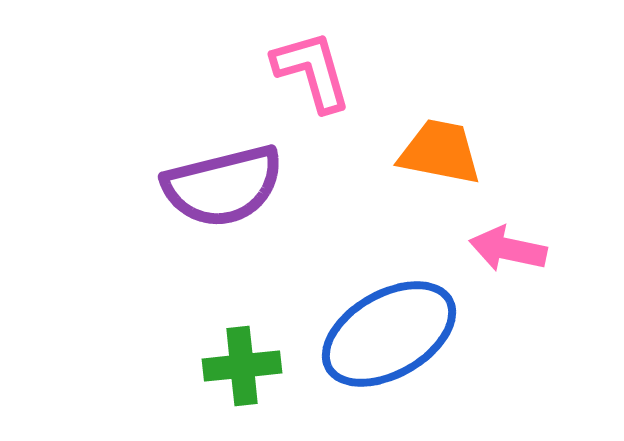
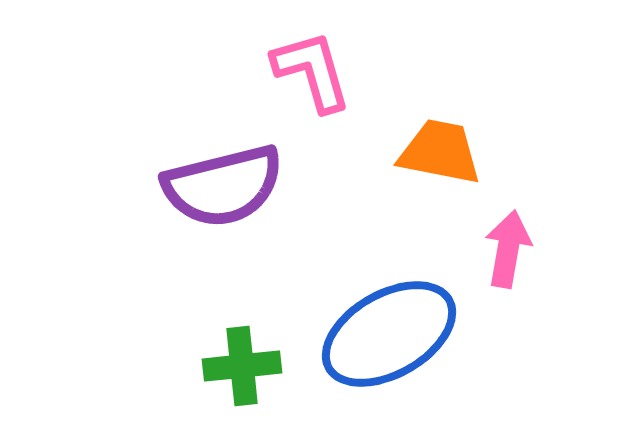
pink arrow: rotated 88 degrees clockwise
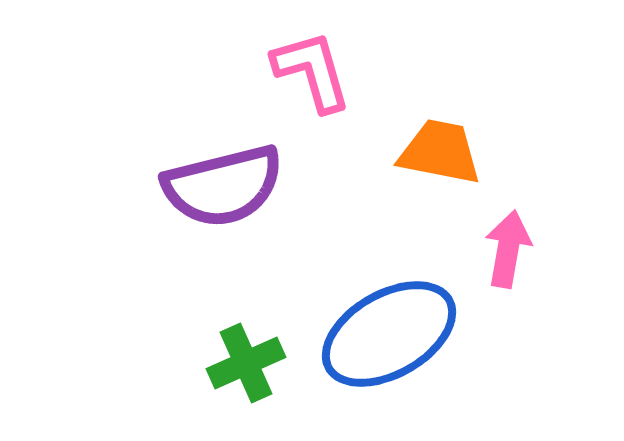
green cross: moved 4 px right, 3 px up; rotated 18 degrees counterclockwise
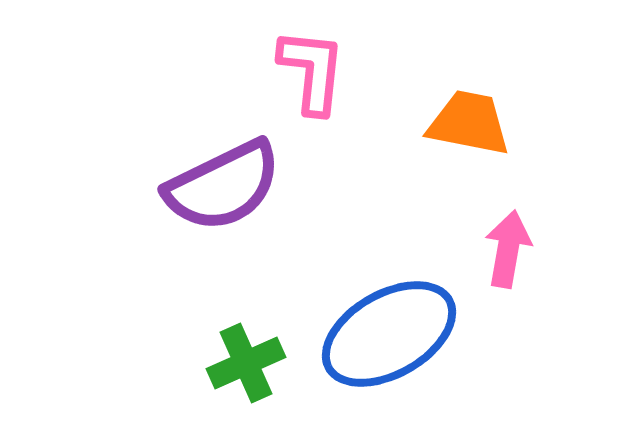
pink L-shape: rotated 22 degrees clockwise
orange trapezoid: moved 29 px right, 29 px up
purple semicircle: rotated 12 degrees counterclockwise
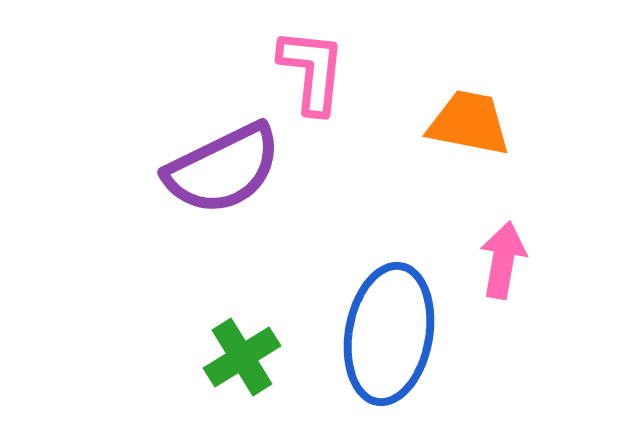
purple semicircle: moved 17 px up
pink arrow: moved 5 px left, 11 px down
blue ellipse: rotated 50 degrees counterclockwise
green cross: moved 4 px left, 6 px up; rotated 8 degrees counterclockwise
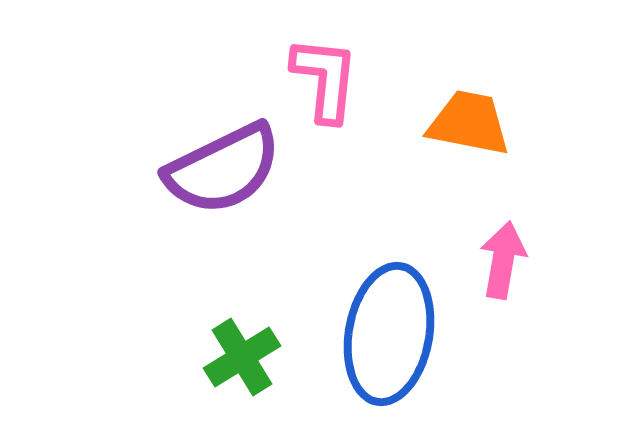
pink L-shape: moved 13 px right, 8 px down
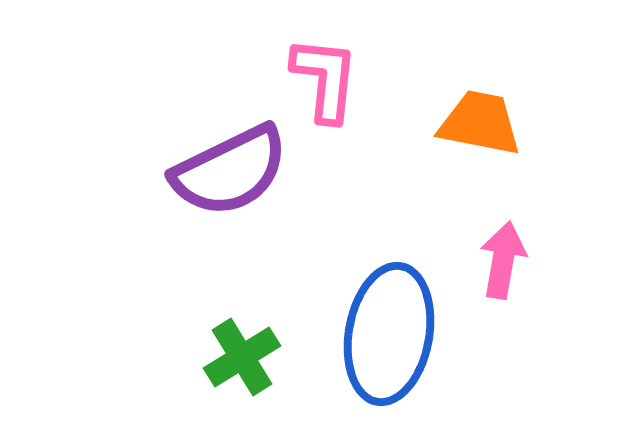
orange trapezoid: moved 11 px right
purple semicircle: moved 7 px right, 2 px down
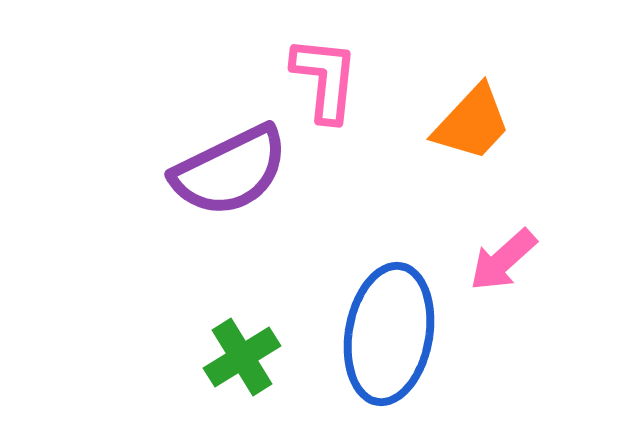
orange trapezoid: moved 8 px left; rotated 122 degrees clockwise
pink arrow: rotated 142 degrees counterclockwise
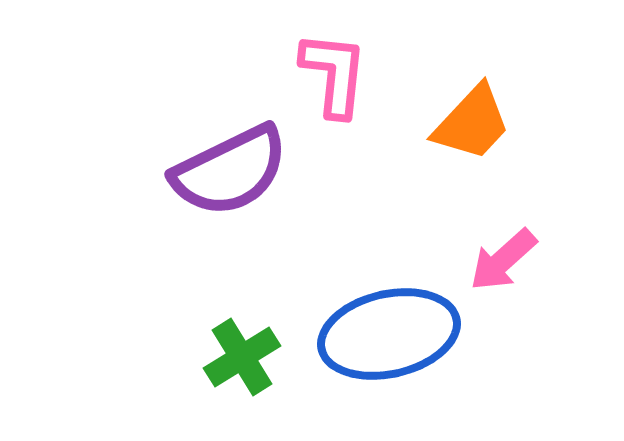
pink L-shape: moved 9 px right, 5 px up
blue ellipse: rotated 67 degrees clockwise
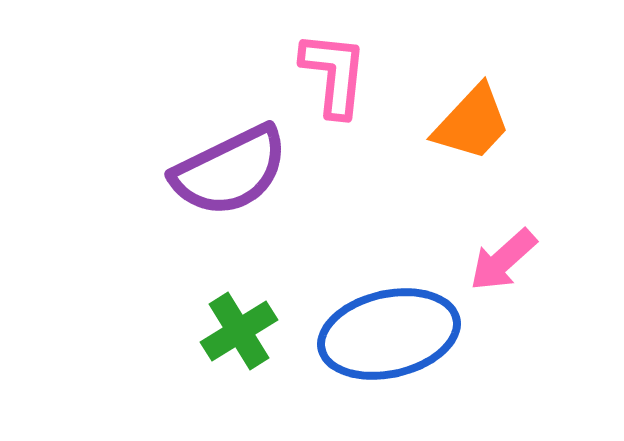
green cross: moved 3 px left, 26 px up
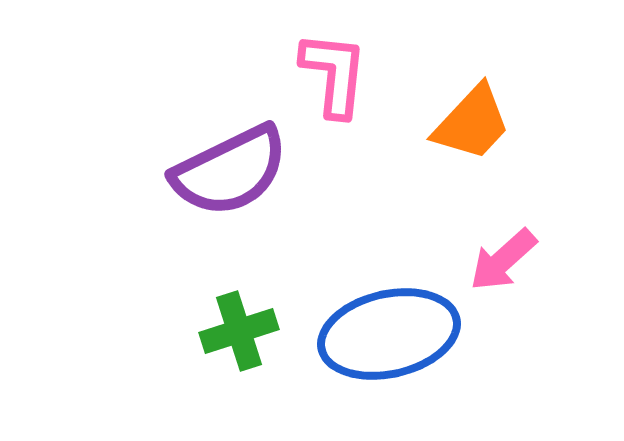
green cross: rotated 14 degrees clockwise
